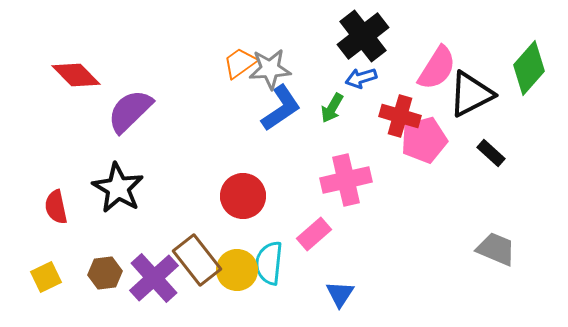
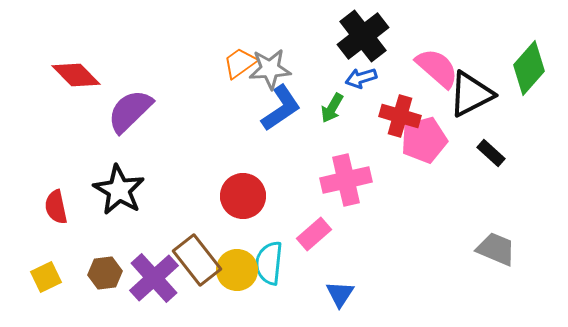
pink semicircle: rotated 81 degrees counterclockwise
black star: moved 1 px right, 2 px down
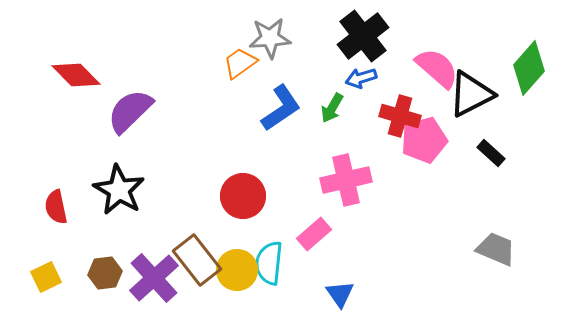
gray star: moved 31 px up
blue triangle: rotated 8 degrees counterclockwise
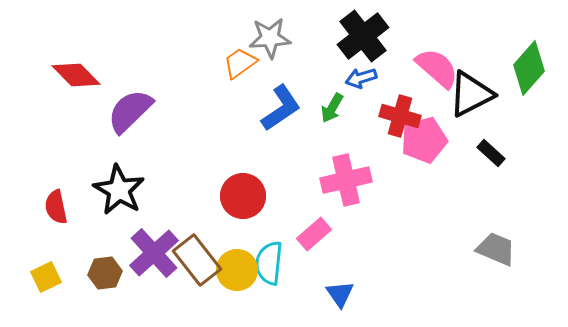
purple cross: moved 25 px up
